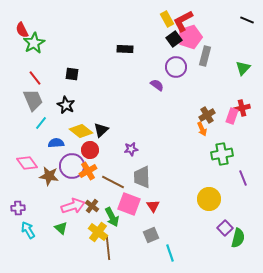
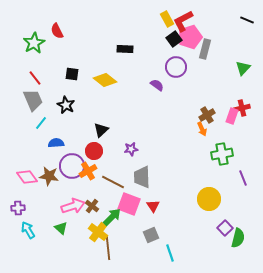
red semicircle at (22, 30): moved 35 px right, 1 px down
gray rectangle at (205, 56): moved 7 px up
yellow diamond at (81, 131): moved 24 px right, 51 px up
red circle at (90, 150): moved 4 px right, 1 px down
pink diamond at (27, 163): moved 14 px down
green arrow at (112, 217): rotated 108 degrees counterclockwise
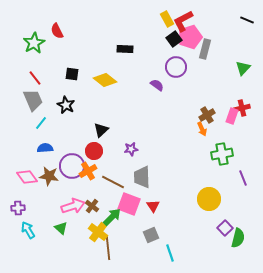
blue semicircle at (56, 143): moved 11 px left, 5 px down
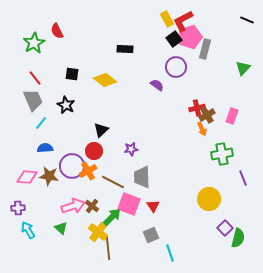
red cross at (242, 108): moved 45 px left
pink diamond at (27, 177): rotated 50 degrees counterclockwise
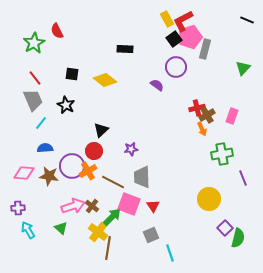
pink diamond at (27, 177): moved 3 px left, 4 px up
brown line at (108, 248): rotated 15 degrees clockwise
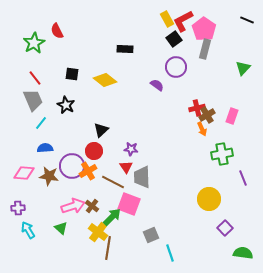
pink pentagon at (190, 37): moved 14 px right, 8 px up; rotated 20 degrees counterclockwise
purple star at (131, 149): rotated 16 degrees clockwise
red triangle at (153, 206): moved 27 px left, 39 px up
green semicircle at (238, 238): moved 5 px right, 15 px down; rotated 96 degrees counterclockwise
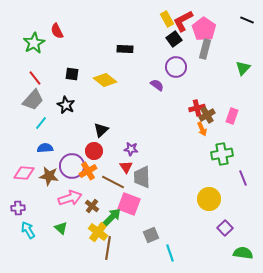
gray trapezoid at (33, 100): rotated 65 degrees clockwise
pink arrow at (73, 206): moved 3 px left, 8 px up
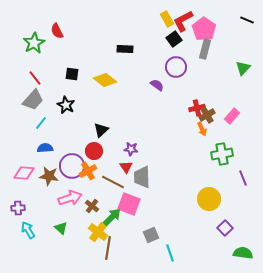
pink rectangle at (232, 116): rotated 21 degrees clockwise
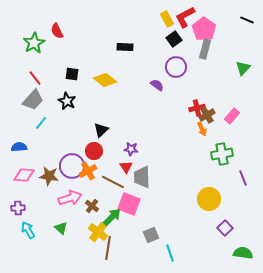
red L-shape at (183, 21): moved 2 px right, 4 px up
black rectangle at (125, 49): moved 2 px up
black star at (66, 105): moved 1 px right, 4 px up
blue semicircle at (45, 148): moved 26 px left, 1 px up
pink diamond at (24, 173): moved 2 px down
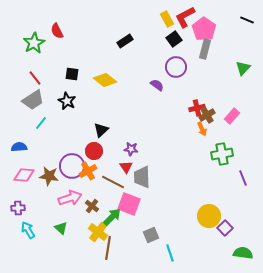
black rectangle at (125, 47): moved 6 px up; rotated 35 degrees counterclockwise
gray trapezoid at (33, 100): rotated 15 degrees clockwise
yellow circle at (209, 199): moved 17 px down
